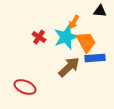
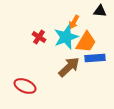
orange trapezoid: rotated 60 degrees clockwise
red ellipse: moved 1 px up
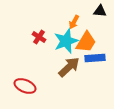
cyan star: moved 4 px down
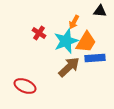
red cross: moved 4 px up
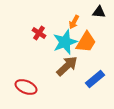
black triangle: moved 1 px left, 1 px down
cyan star: moved 1 px left, 1 px down
blue rectangle: moved 21 px down; rotated 36 degrees counterclockwise
brown arrow: moved 2 px left, 1 px up
red ellipse: moved 1 px right, 1 px down
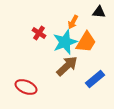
orange arrow: moved 1 px left
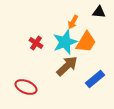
red cross: moved 3 px left, 10 px down
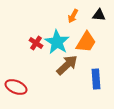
black triangle: moved 3 px down
orange arrow: moved 6 px up
cyan star: moved 8 px left; rotated 20 degrees counterclockwise
brown arrow: moved 1 px up
blue rectangle: moved 1 px right; rotated 54 degrees counterclockwise
red ellipse: moved 10 px left
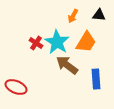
brown arrow: rotated 100 degrees counterclockwise
